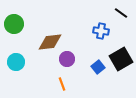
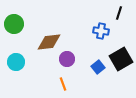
black line: moved 2 px left; rotated 72 degrees clockwise
brown diamond: moved 1 px left
orange line: moved 1 px right
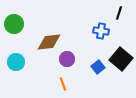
black square: rotated 20 degrees counterclockwise
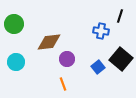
black line: moved 1 px right, 3 px down
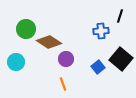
green circle: moved 12 px right, 5 px down
blue cross: rotated 14 degrees counterclockwise
brown diamond: rotated 40 degrees clockwise
purple circle: moved 1 px left
